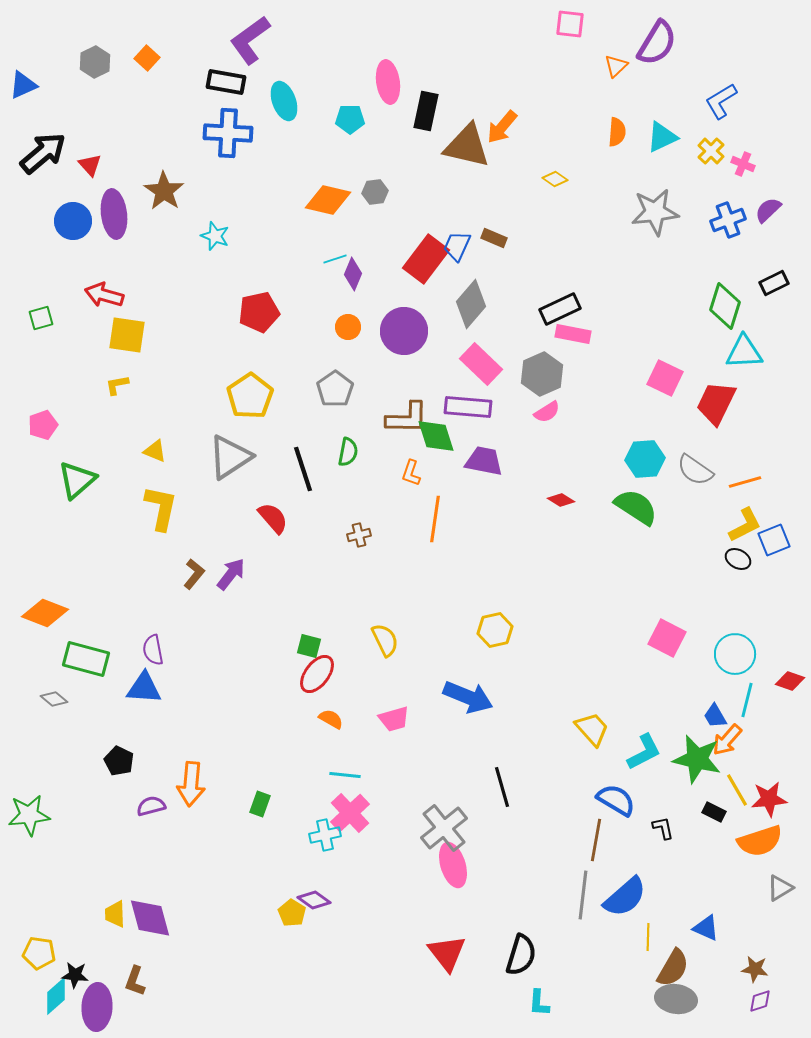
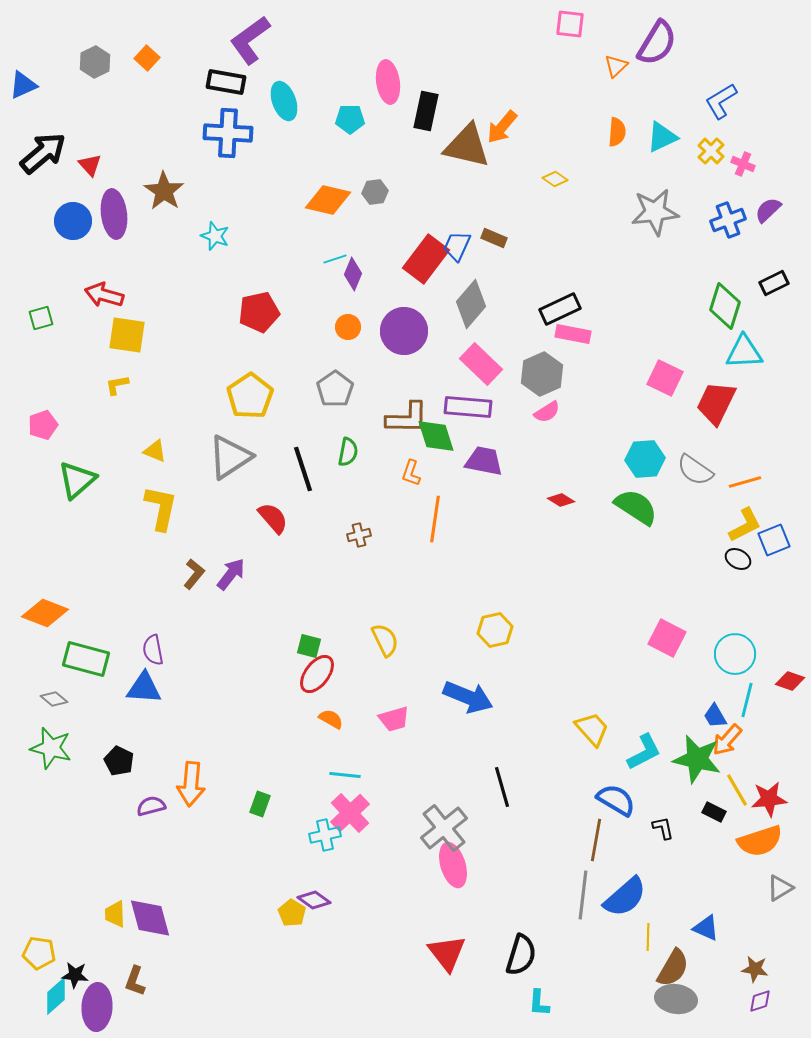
green star at (29, 815): moved 22 px right, 67 px up; rotated 21 degrees clockwise
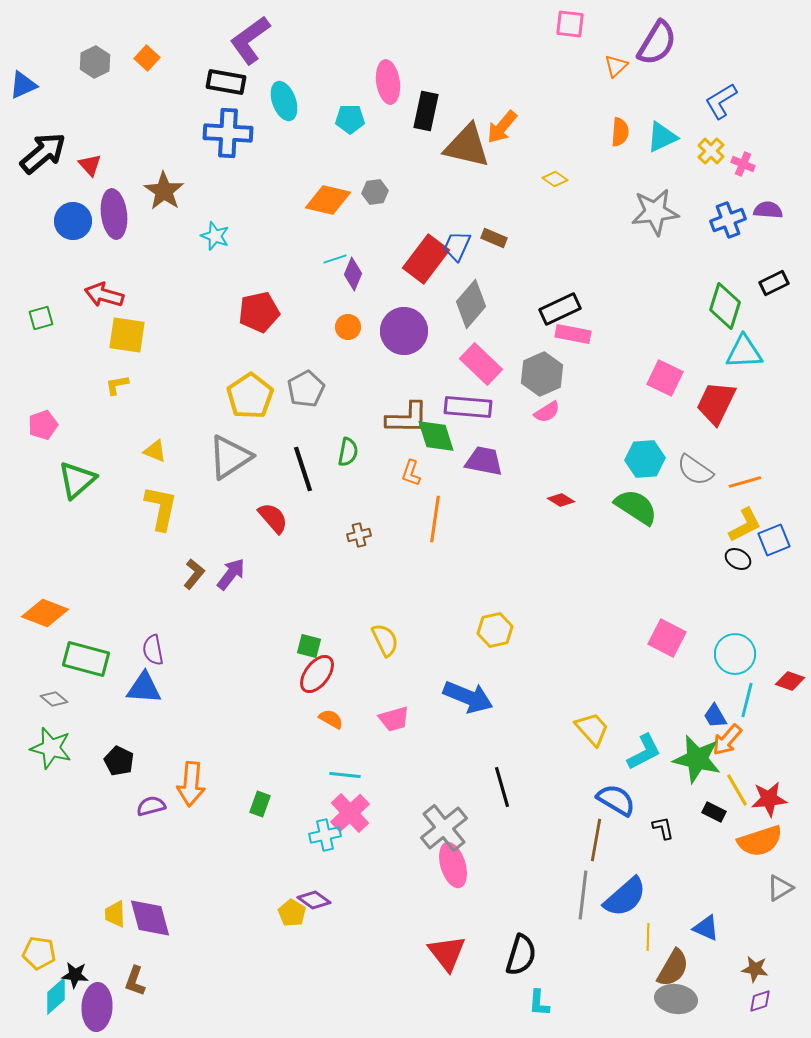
orange semicircle at (617, 132): moved 3 px right
purple semicircle at (768, 210): rotated 48 degrees clockwise
gray pentagon at (335, 389): moved 29 px left; rotated 6 degrees clockwise
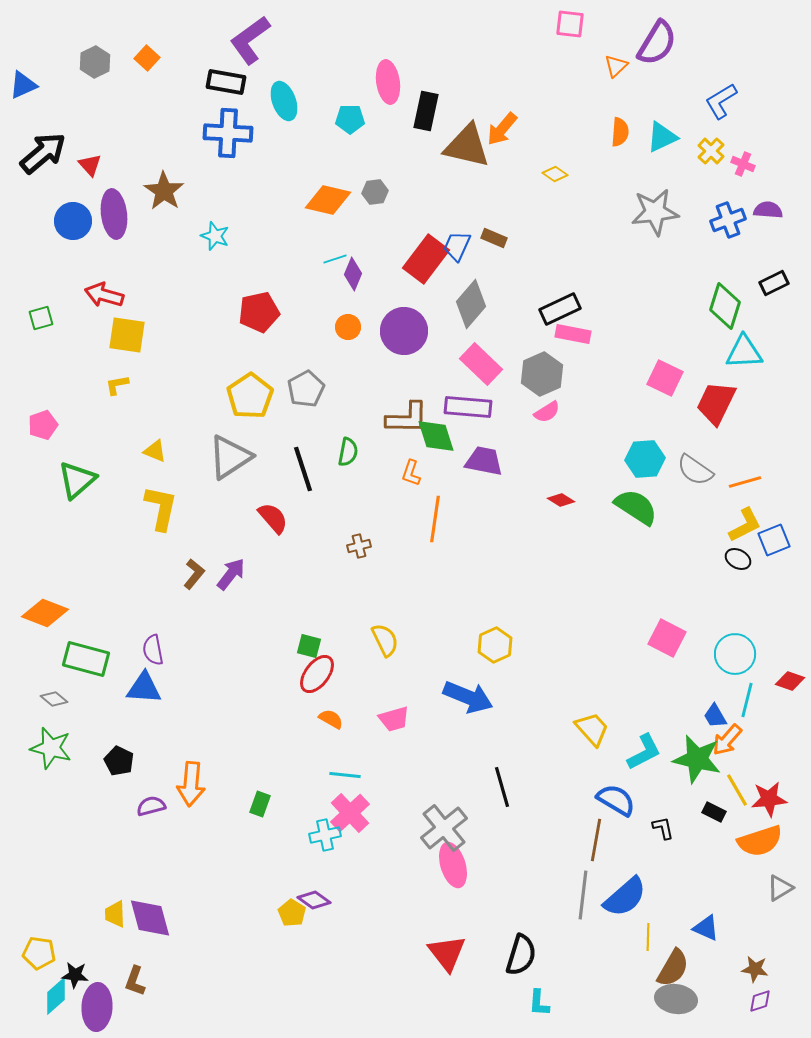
orange arrow at (502, 127): moved 2 px down
yellow diamond at (555, 179): moved 5 px up
brown cross at (359, 535): moved 11 px down
yellow hexagon at (495, 630): moved 15 px down; rotated 12 degrees counterclockwise
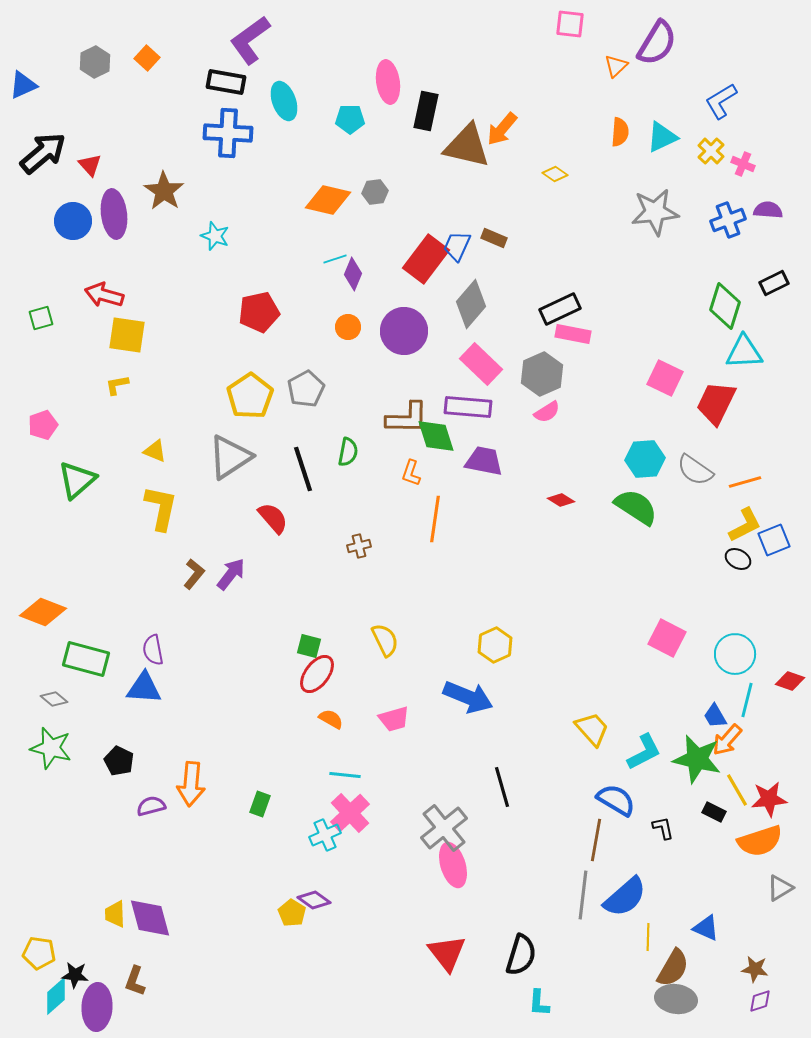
orange diamond at (45, 613): moved 2 px left, 1 px up
cyan cross at (325, 835): rotated 12 degrees counterclockwise
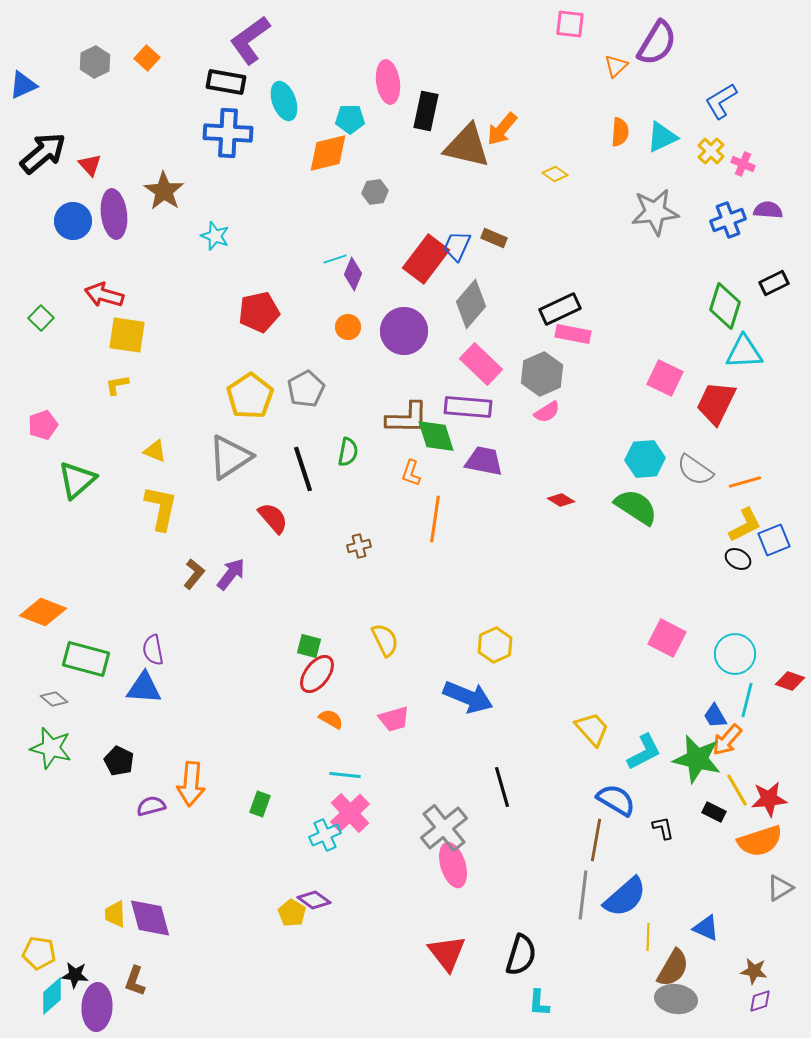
orange diamond at (328, 200): moved 47 px up; rotated 27 degrees counterclockwise
green square at (41, 318): rotated 30 degrees counterclockwise
brown star at (755, 969): moved 1 px left, 2 px down
cyan diamond at (56, 996): moved 4 px left
